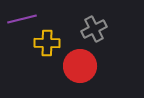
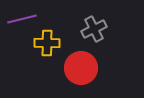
red circle: moved 1 px right, 2 px down
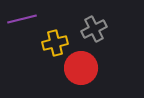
yellow cross: moved 8 px right; rotated 15 degrees counterclockwise
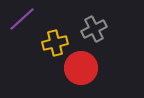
purple line: rotated 28 degrees counterclockwise
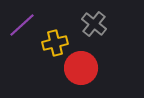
purple line: moved 6 px down
gray cross: moved 5 px up; rotated 25 degrees counterclockwise
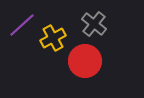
yellow cross: moved 2 px left, 5 px up; rotated 15 degrees counterclockwise
red circle: moved 4 px right, 7 px up
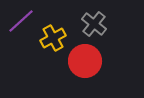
purple line: moved 1 px left, 4 px up
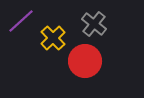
yellow cross: rotated 15 degrees counterclockwise
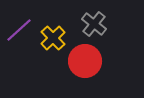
purple line: moved 2 px left, 9 px down
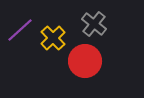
purple line: moved 1 px right
